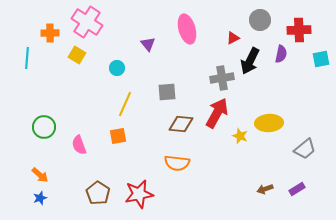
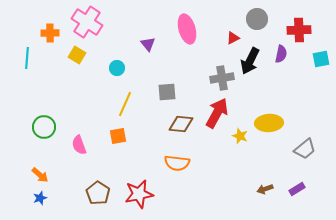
gray circle: moved 3 px left, 1 px up
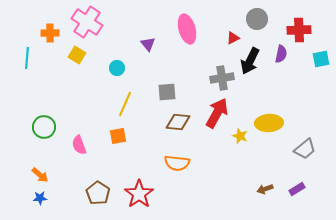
brown diamond: moved 3 px left, 2 px up
red star: rotated 24 degrees counterclockwise
blue star: rotated 16 degrees clockwise
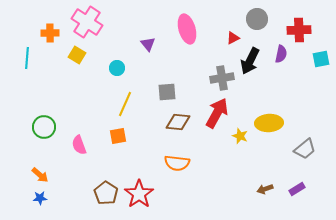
brown pentagon: moved 8 px right
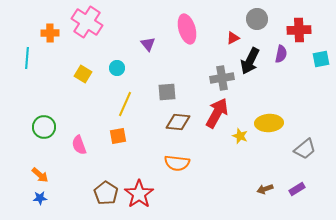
yellow square: moved 6 px right, 19 px down
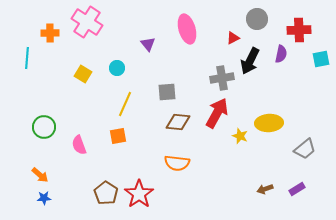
blue star: moved 4 px right
